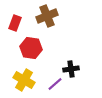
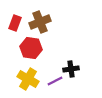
brown cross: moved 7 px left, 6 px down
yellow cross: moved 4 px right, 1 px up
purple line: moved 3 px up; rotated 14 degrees clockwise
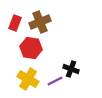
black cross: rotated 28 degrees clockwise
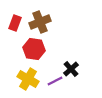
red hexagon: moved 3 px right, 1 px down
black cross: rotated 28 degrees clockwise
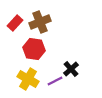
red rectangle: rotated 21 degrees clockwise
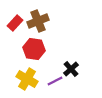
brown cross: moved 2 px left, 1 px up
yellow cross: moved 1 px left
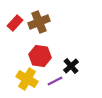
brown cross: moved 1 px right, 1 px down
red hexagon: moved 6 px right, 7 px down
black cross: moved 3 px up
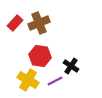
brown cross: moved 1 px down
black cross: rotated 14 degrees counterclockwise
yellow cross: moved 1 px right, 1 px down
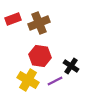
red rectangle: moved 2 px left, 4 px up; rotated 28 degrees clockwise
